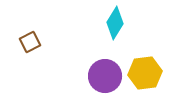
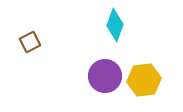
cyan diamond: moved 2 px down; rotated 12 degrees counterclockwise
yellow hexagon: moved 1 px left, 7 px down
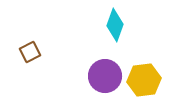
brown square: moved 10 px down
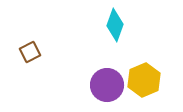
purple circle: moved 2 px right, 9 px down
yellow hexagon: rotated 16 degrees counterclockwise
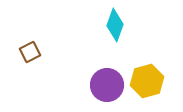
yellow hexagon: moved 3 px right, 1 px down; rotated 8 degrees clockwise
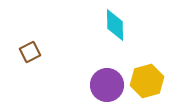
cyan diamond: rotated 20 degrees counterclockwise
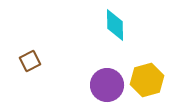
brown square: moved 9 px down
yellow hexagon: moved 1 px up
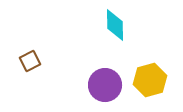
yellow hexagon: moved 3 px right
purple circle: moved 2 px left
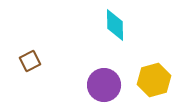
yellow hexagon: moved 4 px right
purple circle: moved 1 px left
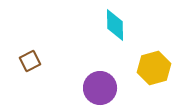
yellow hexagon: moved 12 px up
purple circle: moved 4 px left, 3 px down
